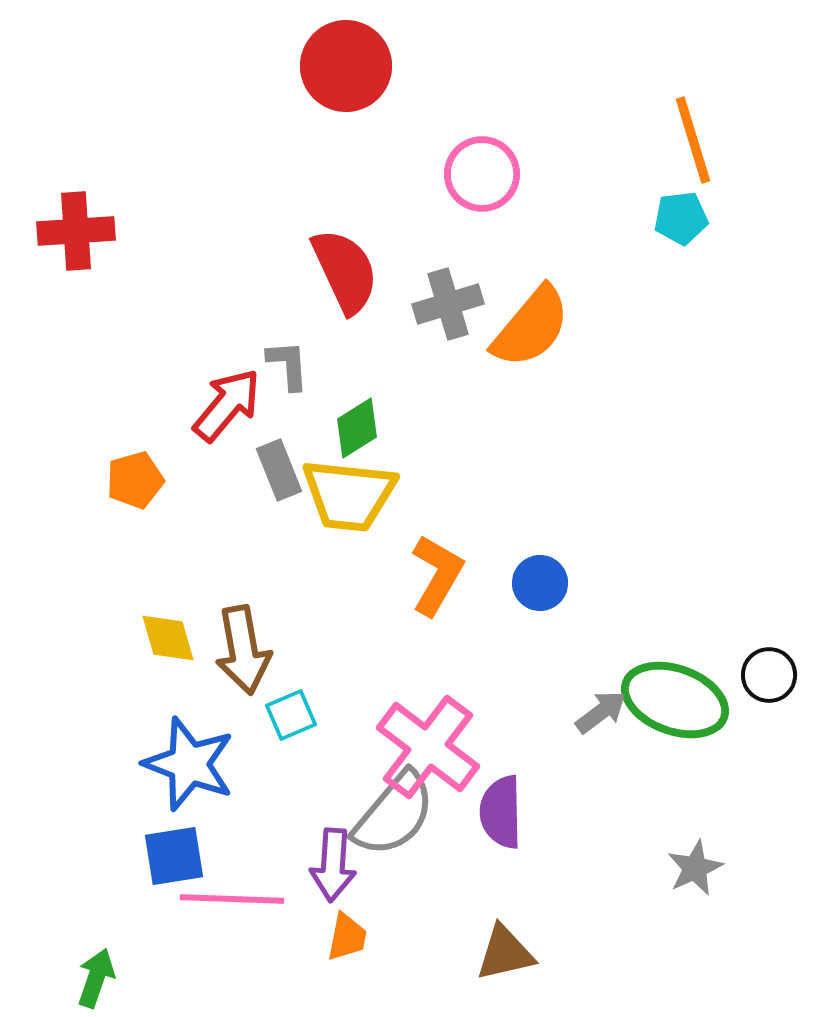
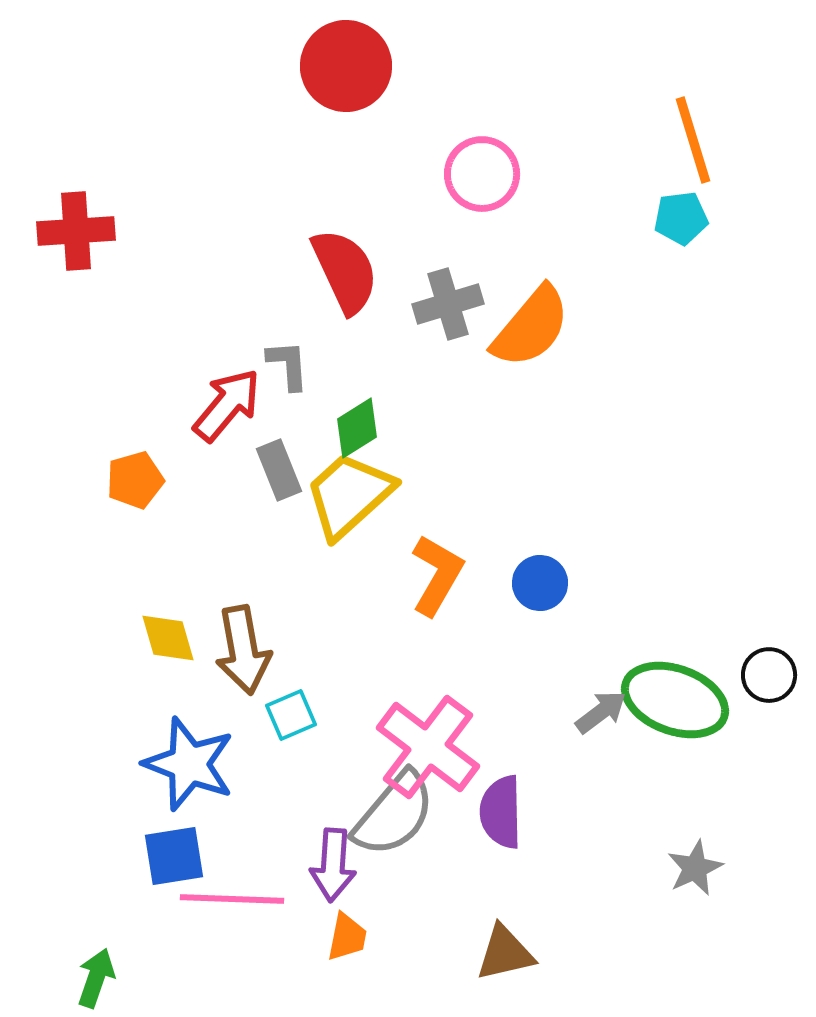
yellow trapezoid: rotated 132 degrees clockwise
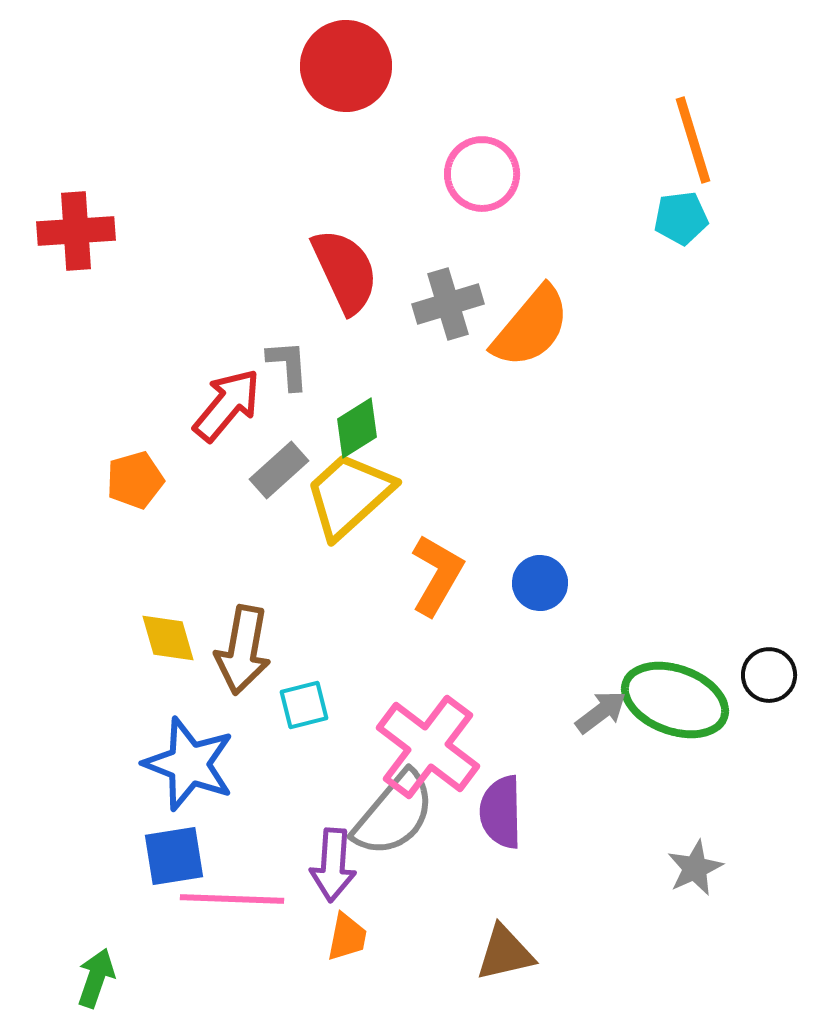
gray rectangle: rotated 70 degrees clockwise
brown arrow: rotated 20 degrees clockwise
cyan square: moved 13 px right, 10 px up; rotated 9 degrees clockwise
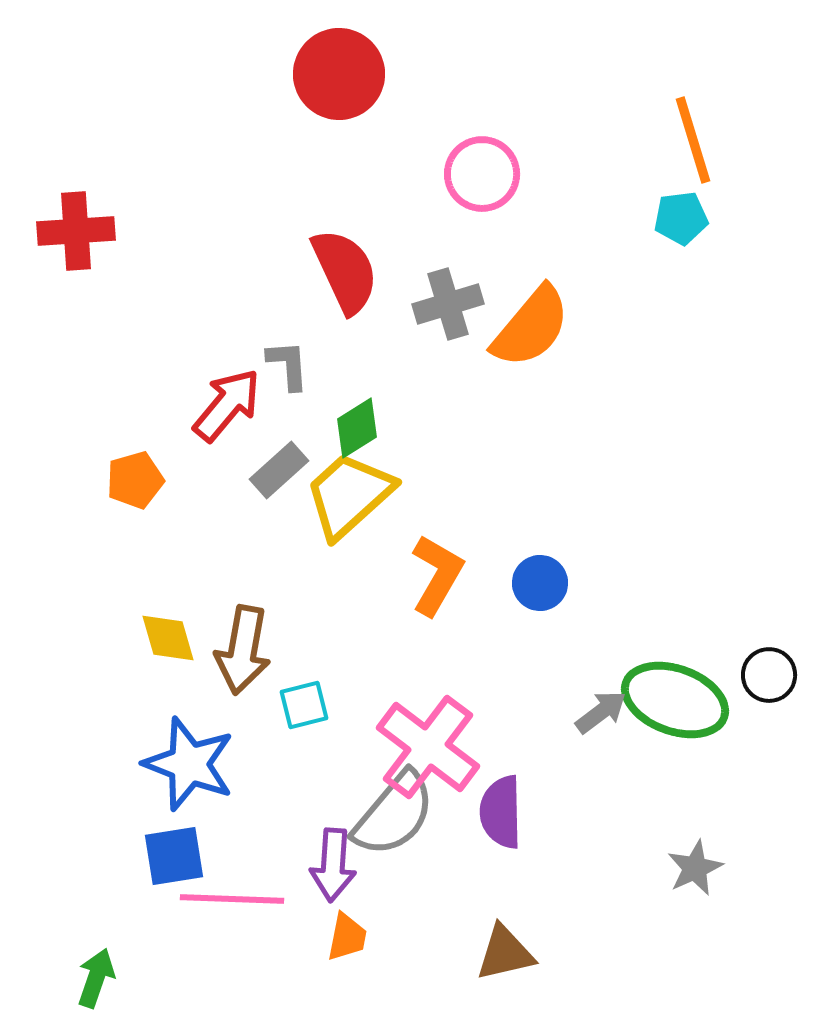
red circle: moved 7 px left, 8 px down
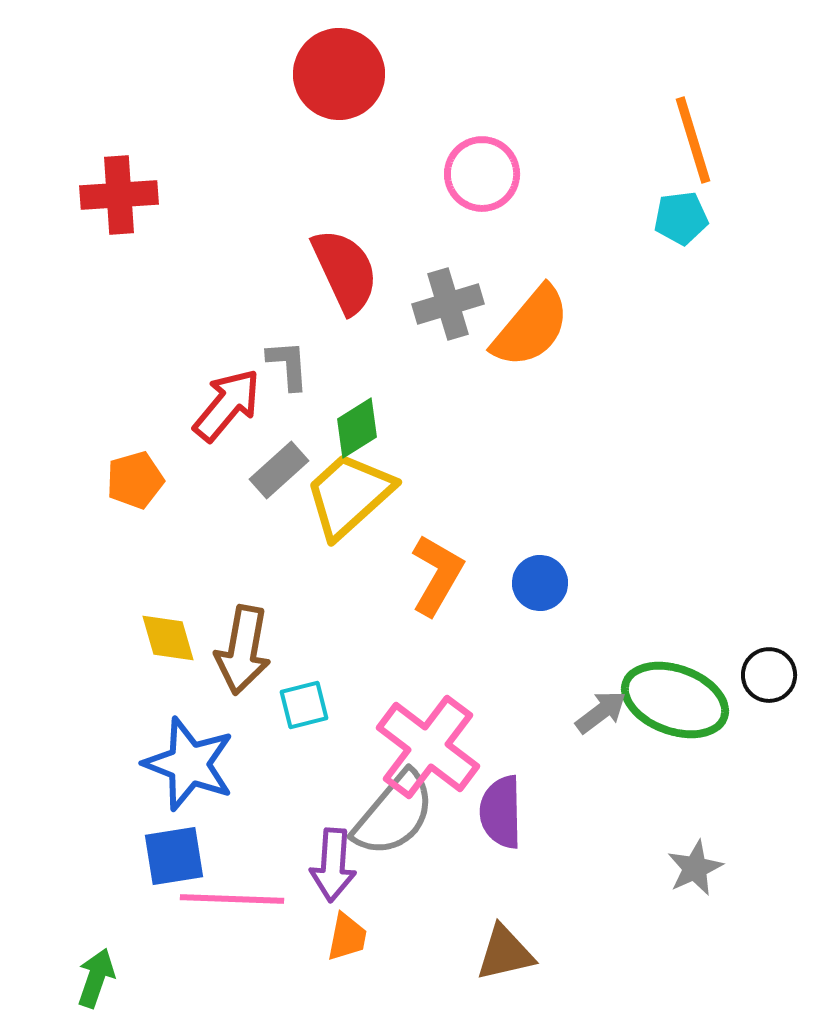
red cross: moved 43 px right, 36 px up
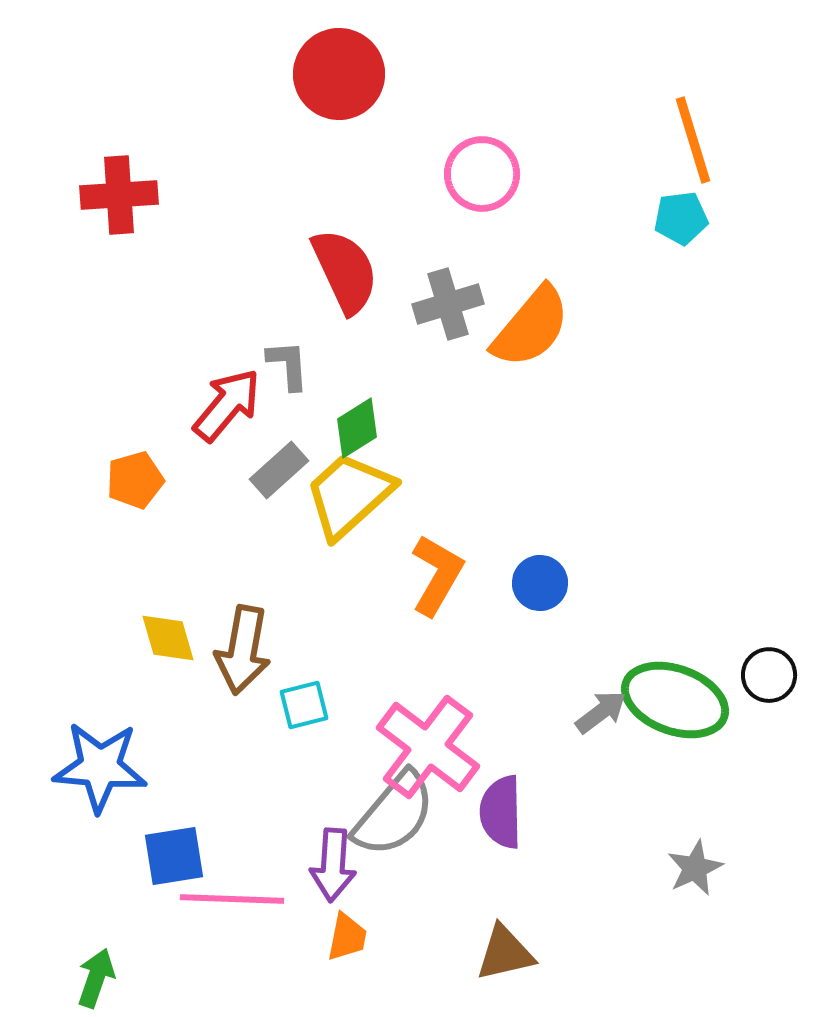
blue star: moved 89 px left, 3 px down; rotated 16 degrees counterclockwise
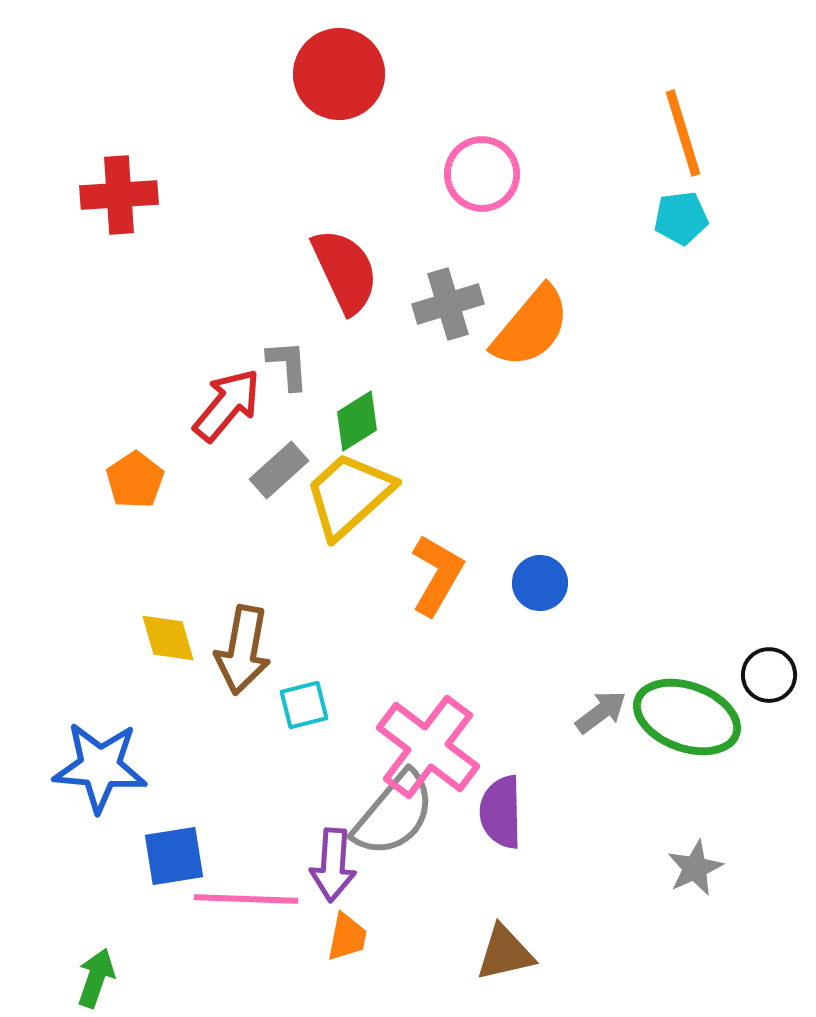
orange line: moved 10 px left, 7 px up
green diamond: moved 7 px up
orange pentagon: rotated 18 degrees counterclockwise
green ellipse: moved 12 px right, 17 px down
pink line: moved 14 px right
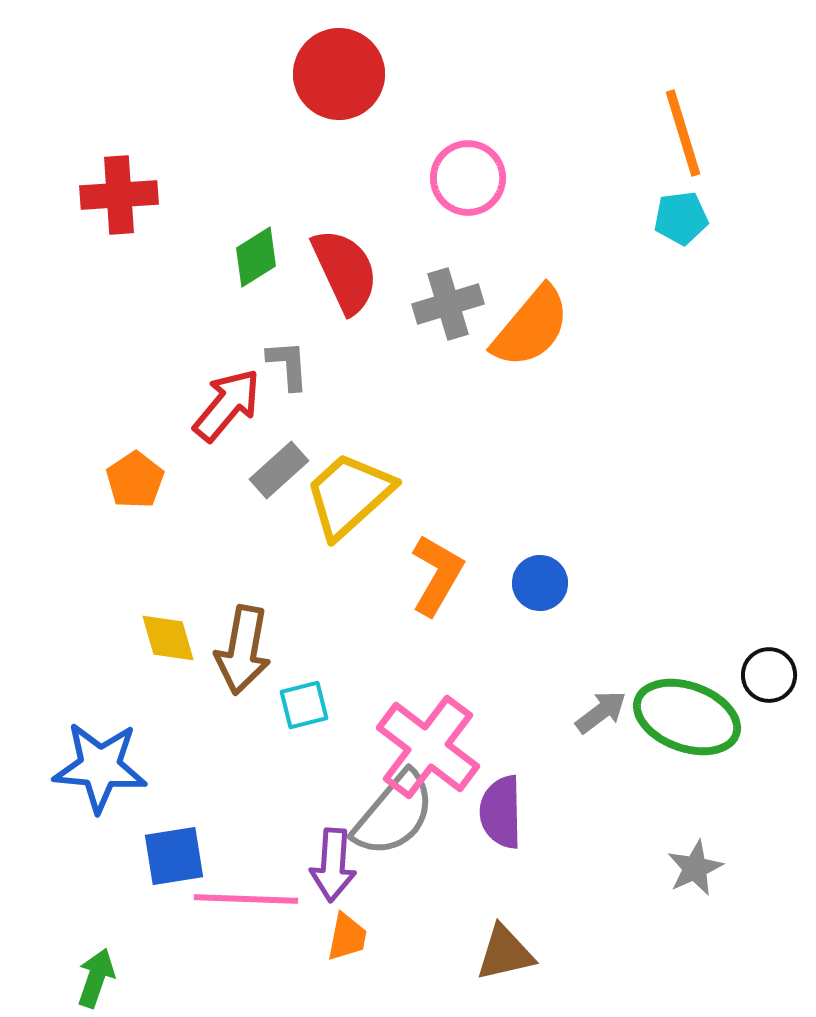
pink circle: moved 14 px left, 4 px down
green diamond: moved 101 px left, 164 px up
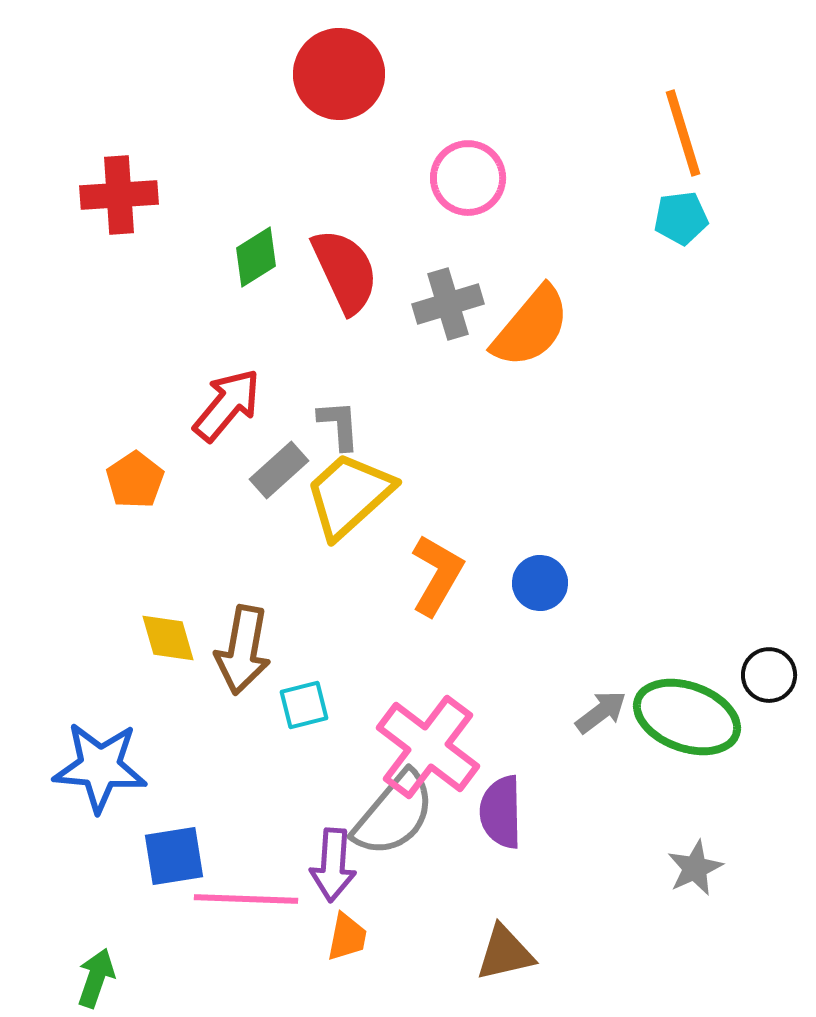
gray L-shape: moved 51 px right, 60 px down
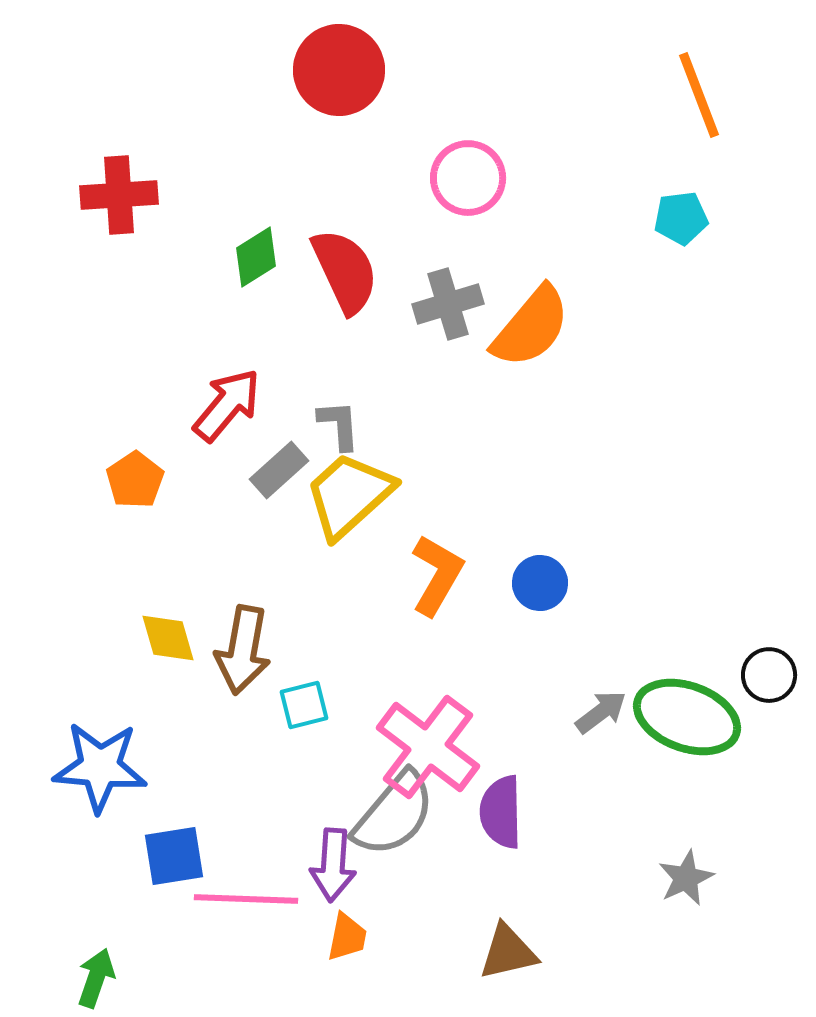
red circle: moved 4 px up
orange line: moved 16 px right, 38 px up; rotated 4 degrees counterclockwise
gray star: moved 9 px left, 10 px down
brown triangle: moved 3 px right, 1 px up
